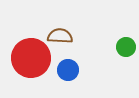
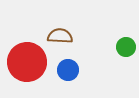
red circle: moved 4 px left, 4 px down
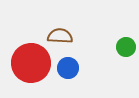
red circle: moved 4 px right, 1 px down
blue circle: moved 2 px up
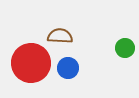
green circle: moved 1 px left, 1 px down
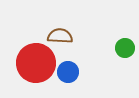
red circle: moved 5 px right
blue circle: moved 4 px down
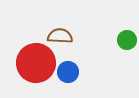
green circle: moved 2 px right, 8 px up
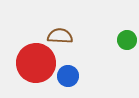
blue circle: moved 4 px down
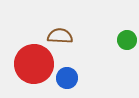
red circle: moved 2 px left, 1 px down
blue circle: moved 1 px left, 2 px down
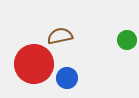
brown semicircle: rotated 15 degrees counterclockwise
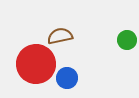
red circle: moved 2 px right
